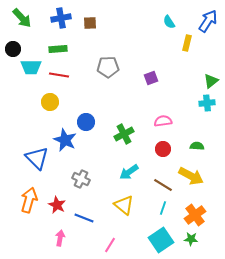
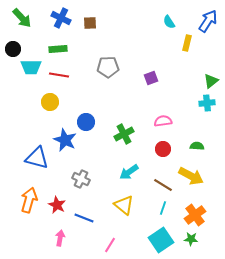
blue cross: rotated 36 degrees clockwise
blue triangle: rotated 30 degrees counterclockwise
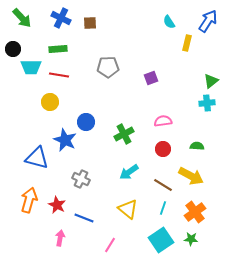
yellow triangle: moved 4 px right, 4 px down
orange cross: moved 3 px up
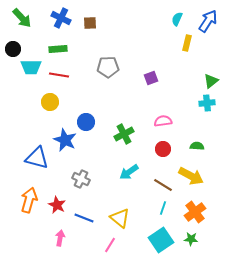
cyan semicircle: moved 8 px right, 3 px up; rotated 56 degrees clockwise
yellow triangle: moved 8 px left, 9 px down
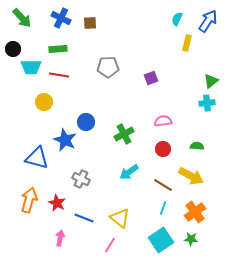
yellow circle: moved 6 px left
red star: moved 2 px up
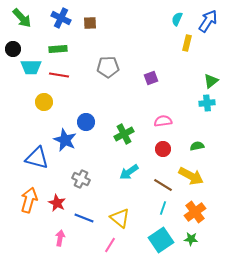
green semicircle: rotated 16 degrees counterclockwise
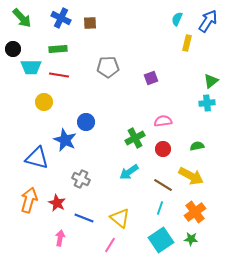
green cross: moved 11 px right, 4 px down
cyan line: moved 3 px left
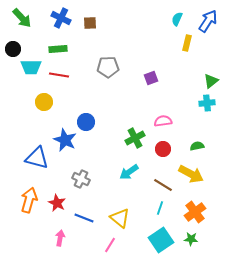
yellow arrow: moved 2 px up
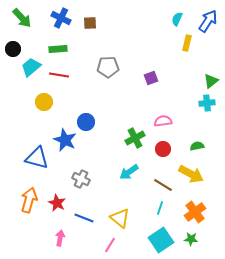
cyan trapezoid: rotated 140 degrees clockwise
